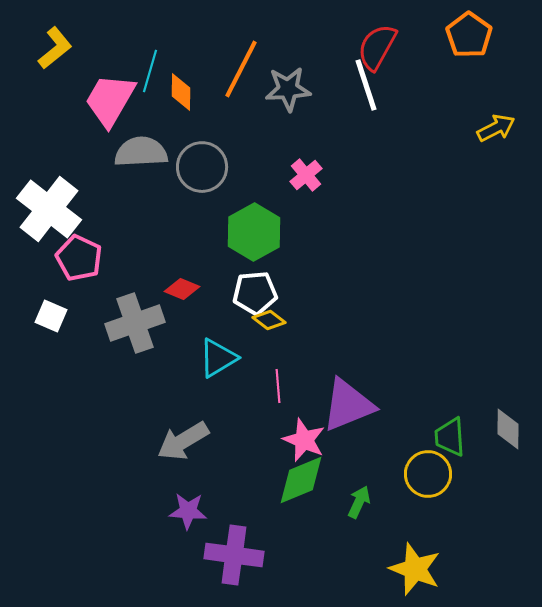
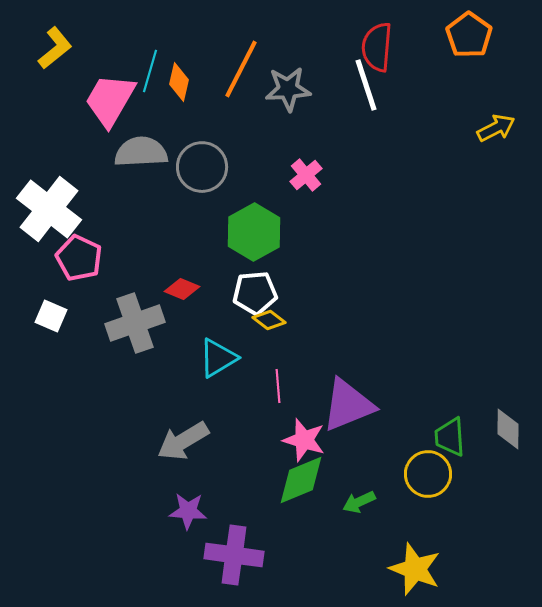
red semicircle: rotated 24 degrees counterclockwise
orange diamond: moved 2 px left, 10 px up; rotated 12 degrees clockwise
pink star: rotated 6 degrees counterclockwise
green arrow: rotated 140 degrees counterclockwise
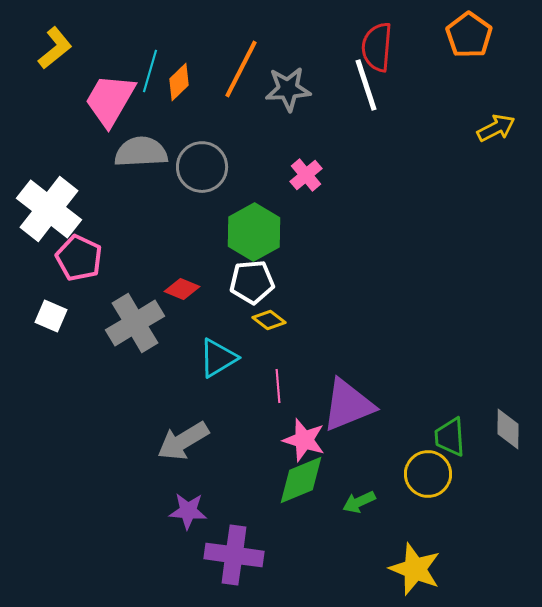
orange diamond: rotated 33 degrees clockwise
white pentagon: moved 3 px left, 11 px up
gray cross: rotated 12 degrees counterclockwise
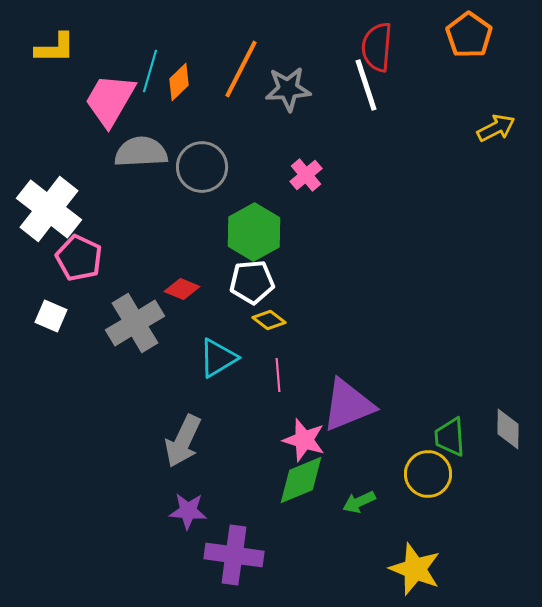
yellow L-shape: rotated 39 degrees clockwise
pink line: moved 11 px up
gray arrow: rotated 34 degrees counterclockwise
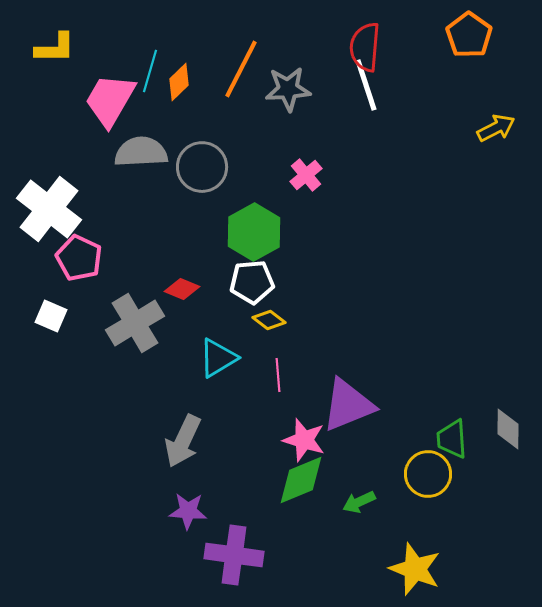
red semicircle: moved 12 px left
green trapezoid: moved 2 px right, 2 px down
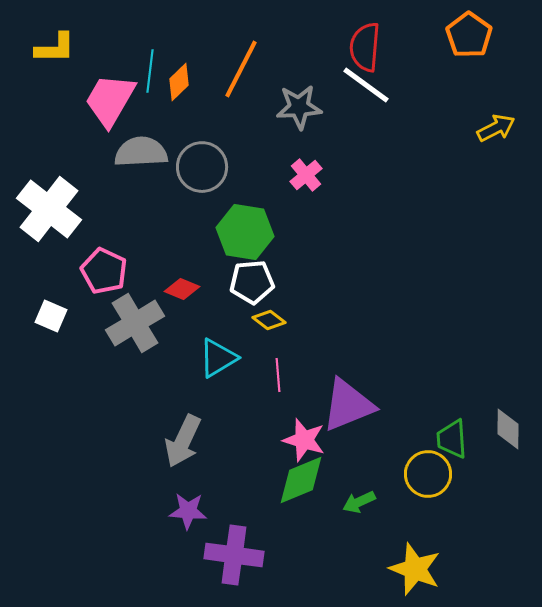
cyan line: rotated 9 degrees counterclockwise
white line: rotated 36 degrees counterclockwise
gray star: moved 11 px right, 18 px down
green hexagon: moved 9 px left; rotated 22 degrees counterclockwise
pink pentagon: moved 25 px right, 13 px down
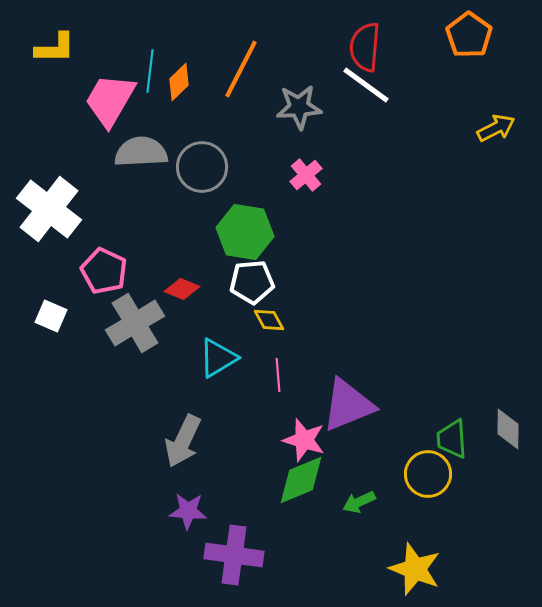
yellow diamond: rotated 24 degrees clockwise
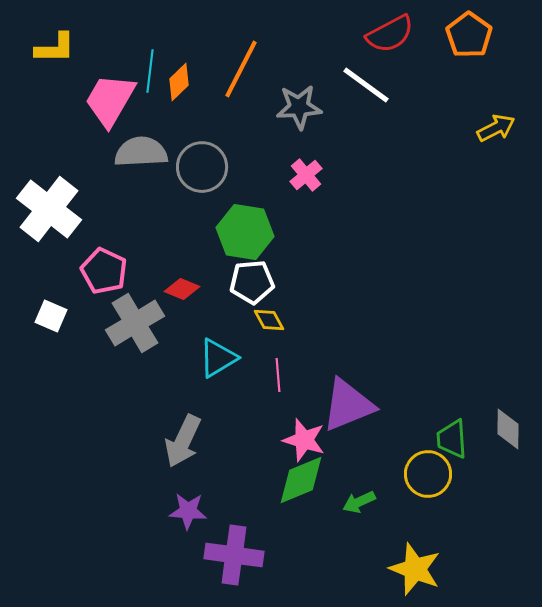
red semicircle: moved 25 px right, 13 px up; rotated 123 degrees counterclockwise
